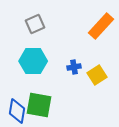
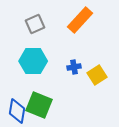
orange rectangle: moved 21 px left, 6 px up
green square: rotated 12 degrees clockwise
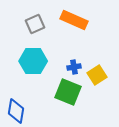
orange rectangle: moved 6 px left; rotated 72 degrees clockwise
green square: moved 29 px right, 13 px up
blue diamond: moved 1 px left
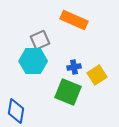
gray square: moved 5 px right, 16 px down
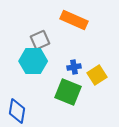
blue diamond: moved 1 px right
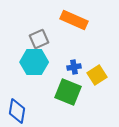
gray square: moved 1 px left, 1 px up
cyan hexagon: moved 1 px right, 1 px down
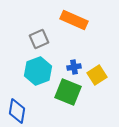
cyan hexagon: moved 4 px right, 9 px down; rotated 20 degrees counterclockwise
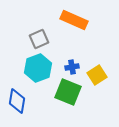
blue cross: moved 2 px left
cyan hexagon: moved 3 px up
blue diamond: moved 10 px up
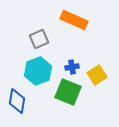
cyan hexagon: moved 3 px down
